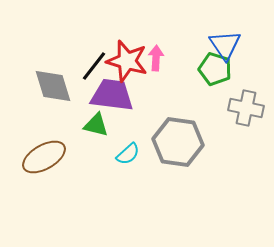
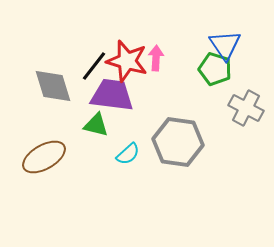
gray cross: rotated 16 degrees clockwise
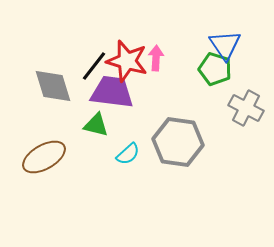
purple trapezoid: moved 3 px up
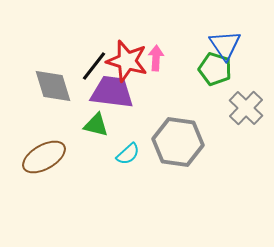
gray cross: rotated 16 degrees clockwise
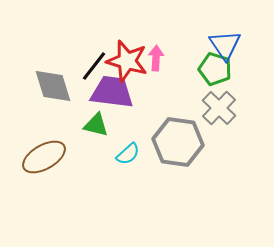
gray cross: moved 27 px left
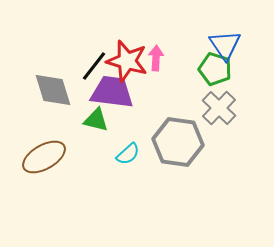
gray diamond: moved 4 px down
green triangle: moved 5 px up
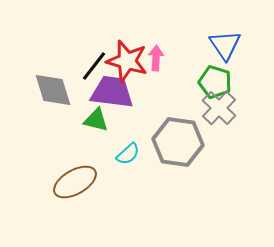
green pentagon: moved 13 px down
brown ellipse: moved 31 px right, 25 px down
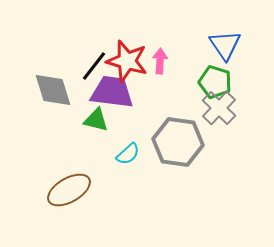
pink arrow: moved 4 px right, 3 px down
brown ellipse: moved 6 px left, 8 px down
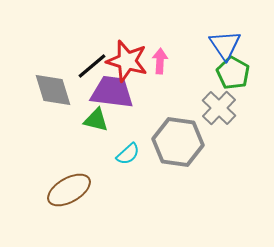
black line: moved 2 px left; rotated 12 degrees clockwise
green pentagon: moved 18 px right, 9 px up; rotated 12 degrees clockwise
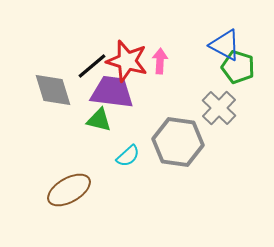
blue triangle: rotated 28 degrees counterclockwise
green pentagon: moved 5 px right, 6 px up; rotated 12 degrees counterclockwise
green triangle: moved 3 px right
cyan semicircle: moved 2 px down
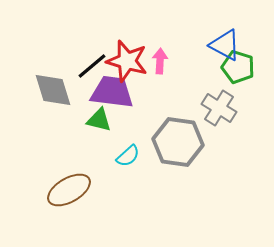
gray cross: rotated 12 degrees counterclockwise
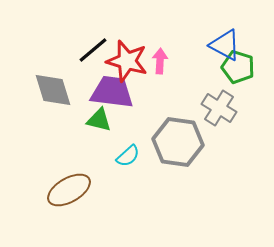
black line: moved 1 px right, 16 px up
